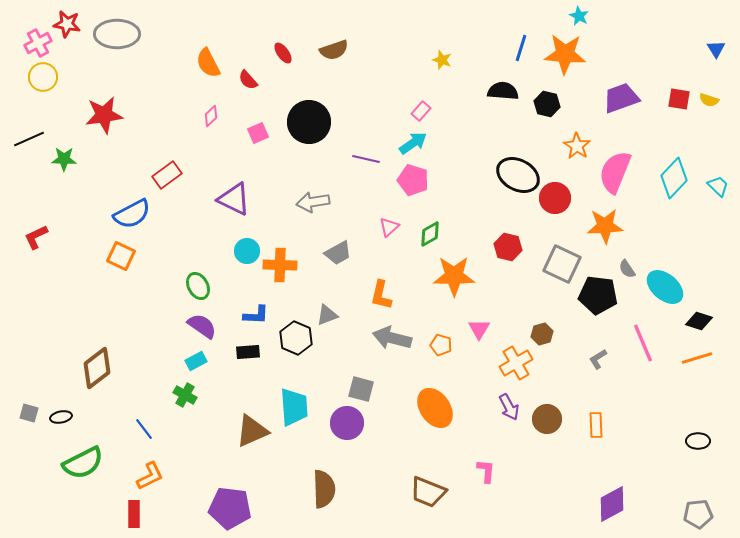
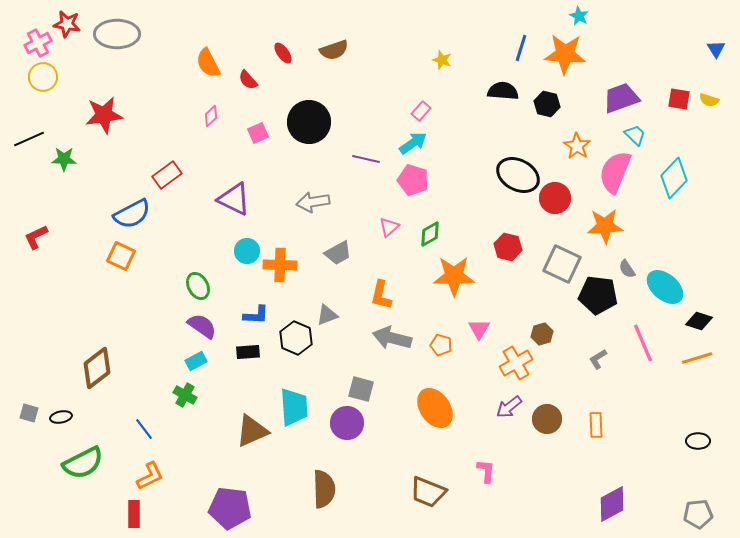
cyan trapezoid at (718, 186): moved 83 px left, 51 px up
purple arrow at (509, 407): rotated 80 degrees clockwise
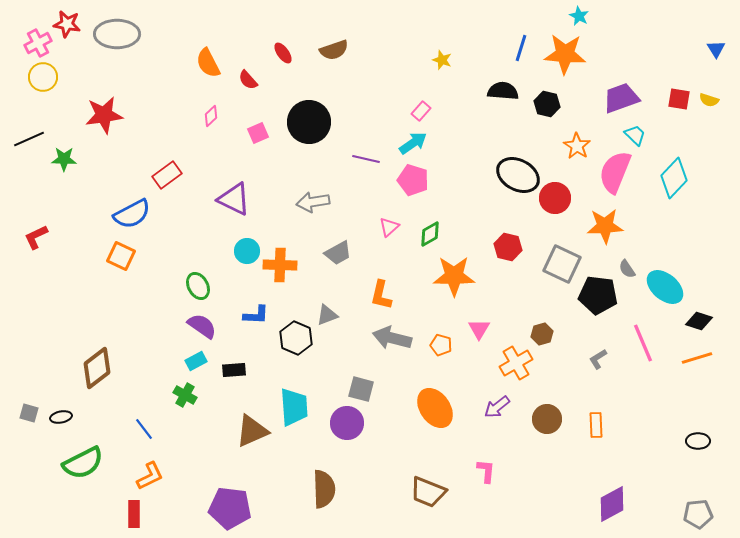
black rectangle at (248, 352): moved 14 px left, 18 px down
purple arrow at (509, 407): moved 12 px left
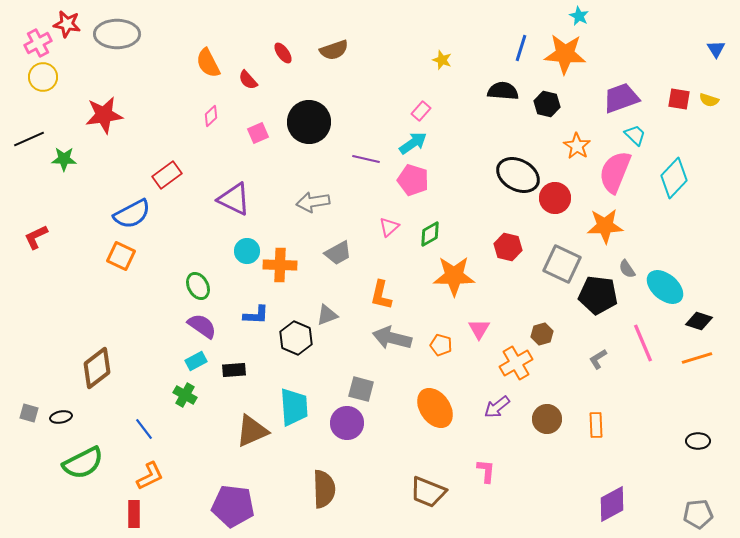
purple pentagon at (230, 508): moved 3 px right, 2 px up
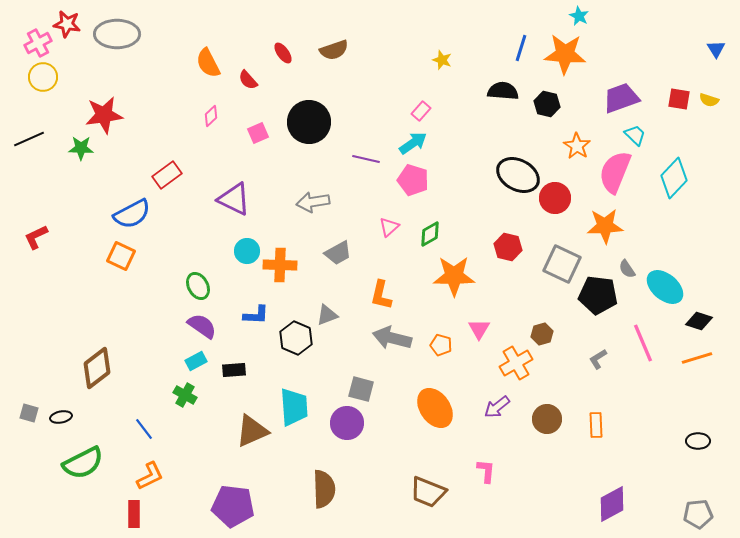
green star at (64, 159): moved 17 px right, 11 px up
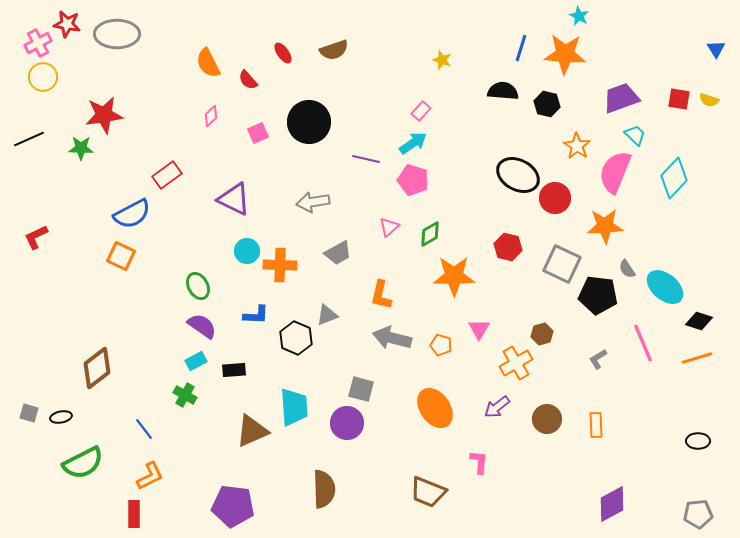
pink L-shape at (486, 471): moved 7 px left, 9 px up
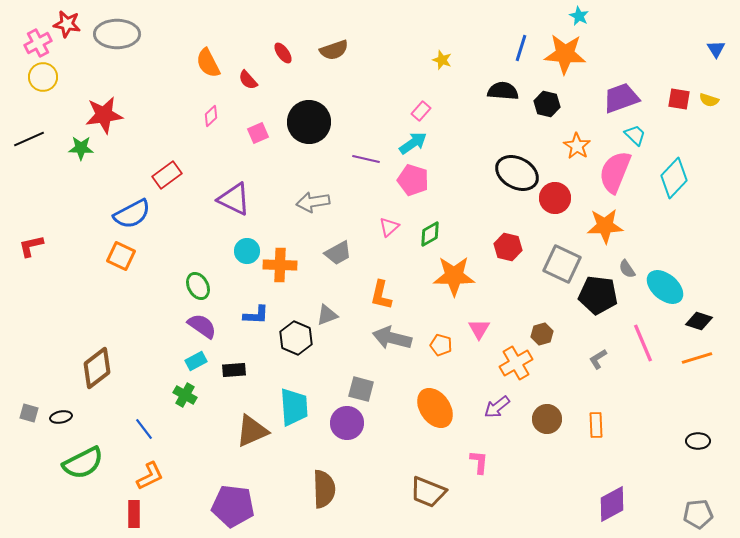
black ellipse at (518, 175): moved 1 px left, 2 px up
red L-shape at (36, 237): moved 5 px left, 9 px down; rotated 12 degrees clockwise
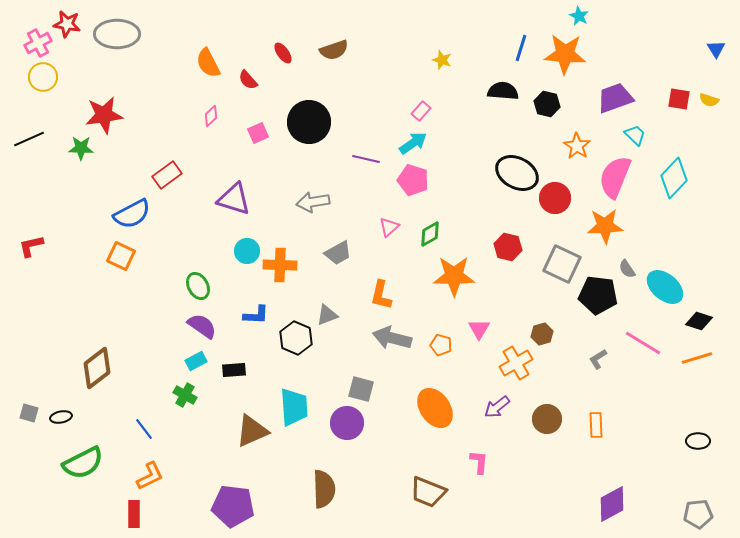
purple trapezoid at (621, 98): moved 6 px left
pink semicircle at (615, 172): moved 5 px down
purple triangle at (234, 199): rotated 9 degrees counterclockwise
pink line at (643, 343): rotated 36 degrees counterclockwise
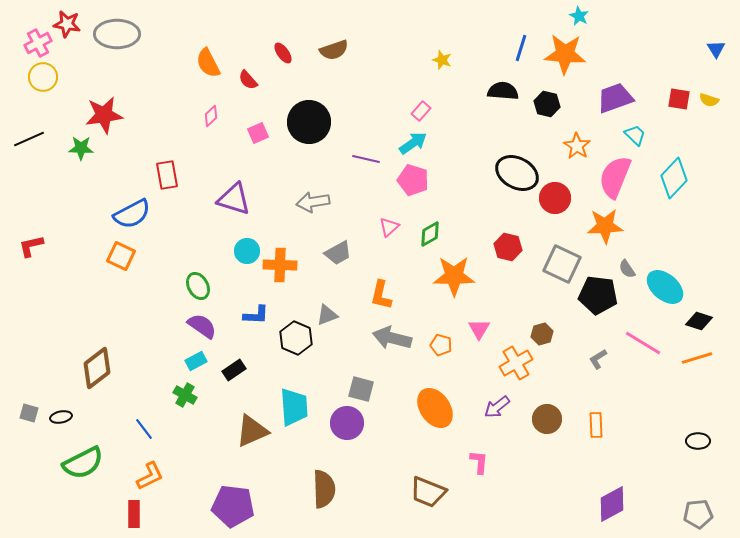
red rectangle at (167, 175): rotated 64 degrees counterclockwise
black rectangle at (234, 370): rotated 30 degrees counterclockwise
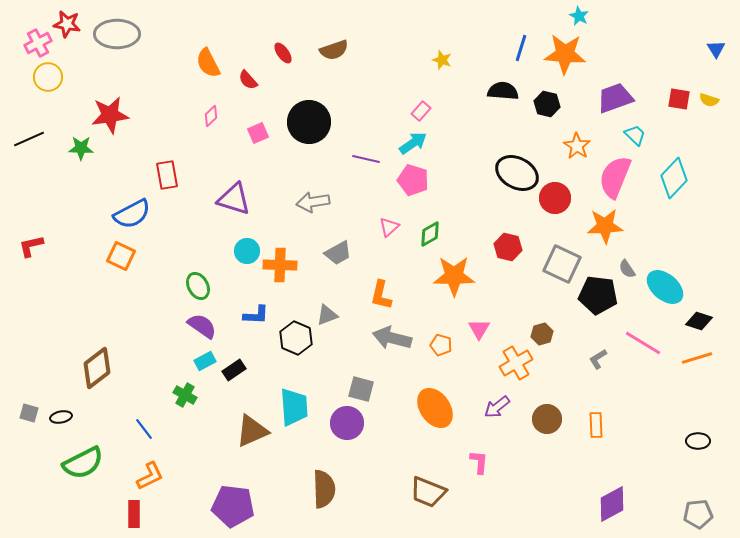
yellow circle at (43, 77): moved 5 px right
red star at (104, 115): moved 6 px right
cyan rectangle at (196, 361): moved 9 px right
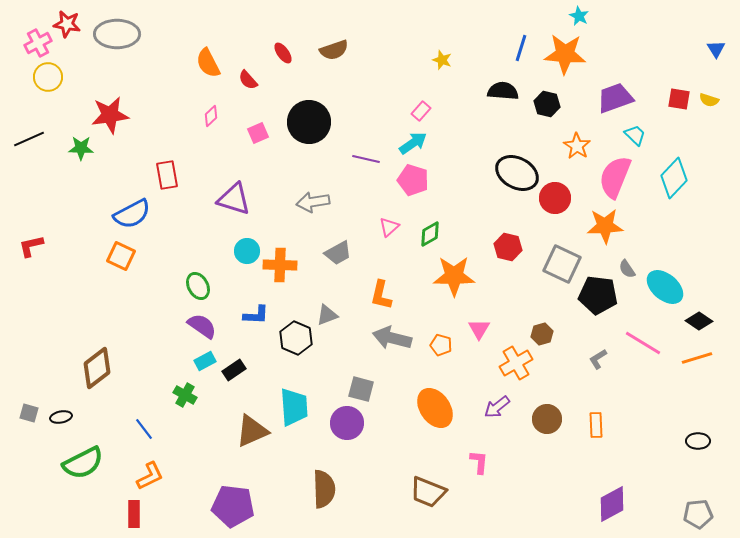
black diamond at (699, 321): rotated 16 degrees clockwise
